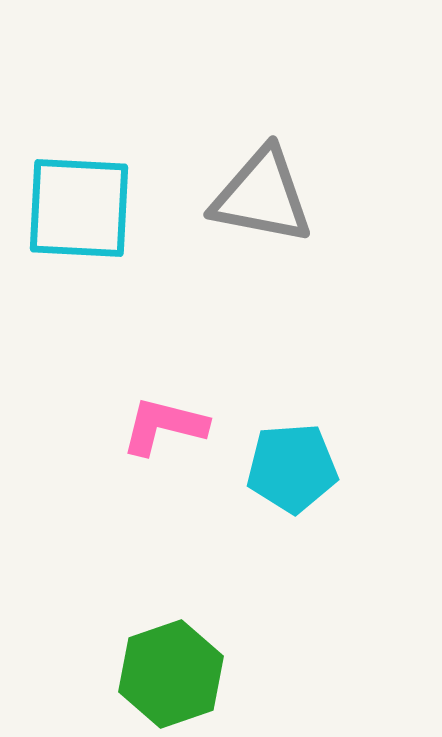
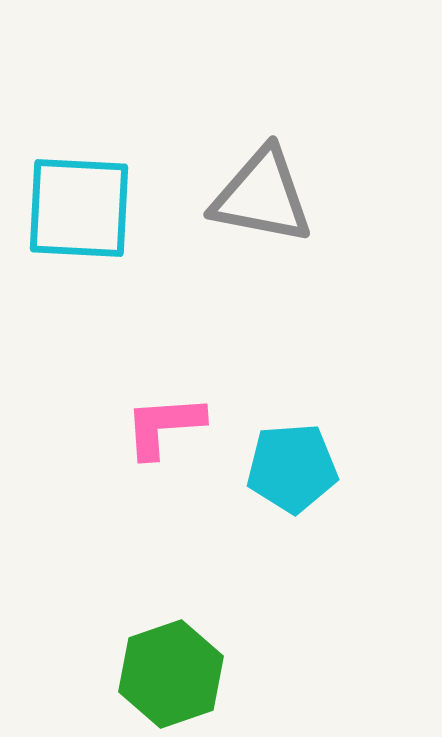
pink L-shape: rotated 18 degrees counterclockwise
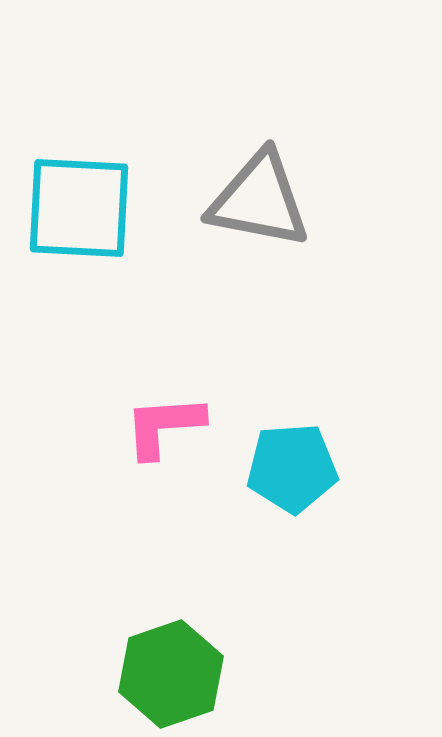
gray triangle: moved 3 px left, 4 px down
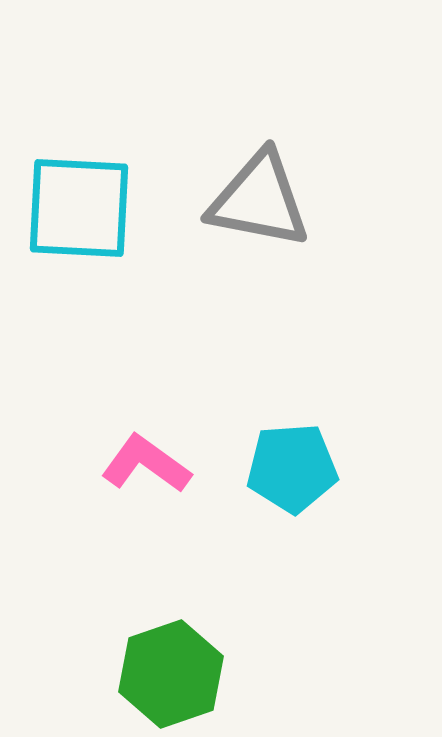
pink L-shape: moved 18 px left, 38 px down; rotated 40 degrees clockwise
